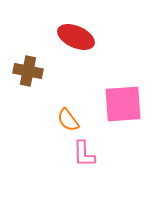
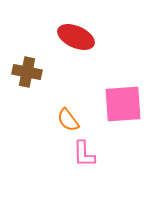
brown cross: moved 1 px left, 1 px down
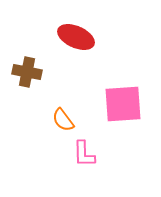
orange semicircle: moved 5 px left
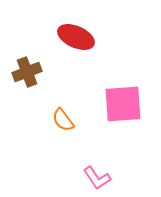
brown cross: rotated 32 degrees counterclockwise
pink L-shape: moved 13 px right, 24 px down; rotated 32 degrees counterclockwise
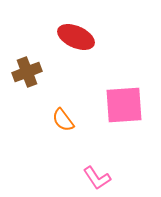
pink square: moved 1 px right, 1 px down
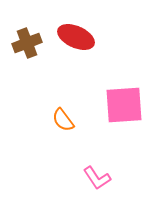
brown cross: moved 29 px up
